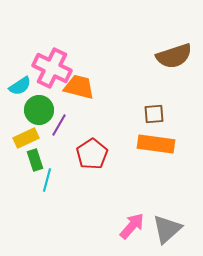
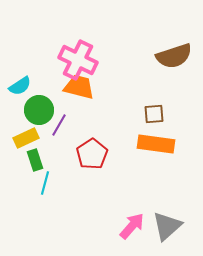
pink cross: moved 26 px right, 8 px up
cyan line: moved 2 px left, 3 px down
gray triangle: moved 3 px up
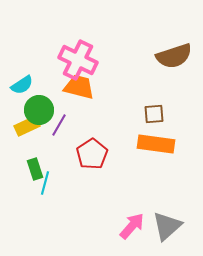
cyan semicircle: moved 2 px right, 1 px up
yellow rectangle: moved 1 px right, 12 px up
green rectangle: moved 9 px down
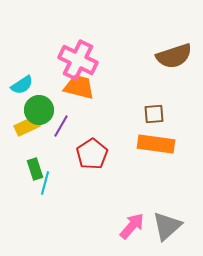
purple line: moved 2 px right, 1 px down
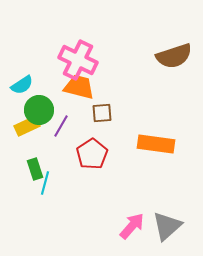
brown square: moved 52 px left, 1 px up
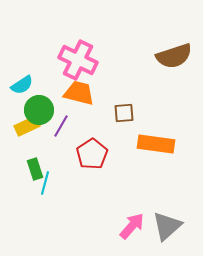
orange trapezoid: moved 6 px down
brown square: moved 22 px right
